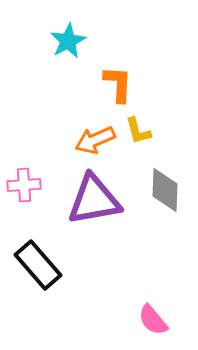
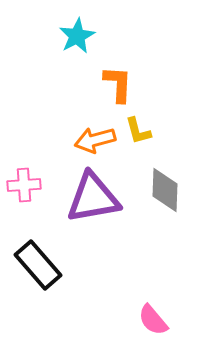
cyan star: moved 9 px right, 5 px up
orange arrow: rotated 9 degrees clockwise
purple triangle: moved 1 px left, 2 px up
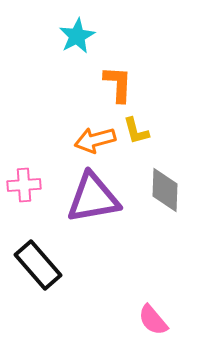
yellow L-shape: moved 2 px left
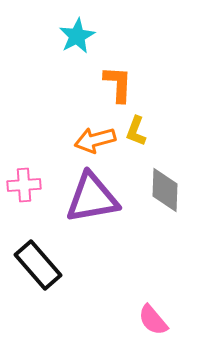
yellow L-shape: rotated 36 degrees clockwise
purple triangle: moved 1 px left
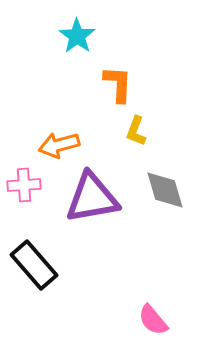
cyan star: rotated 9 degrees counterclockwise
orange arrow: moved 36 px left, 5 px down
gray diamond: rotated 18 degrees counterclockwise
black rectangle: moved 4 px left
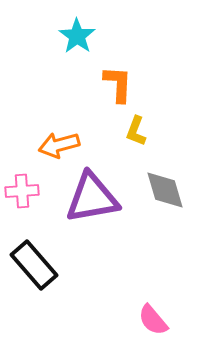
pink cross: moved 2 px left, 6 px down
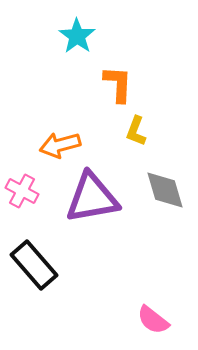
orange arrow: moved 1 px right
pink cross: rotated 32 degrees clockwise
pink semicircle: rotated 12 degrees counterclockwise
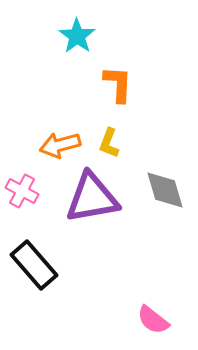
yellow L-shape: moved 27 px left, 12 px down
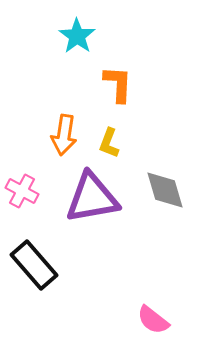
orange arrow: moved 4 px right, 10 px up; rotated 66 degrees counterclockwise
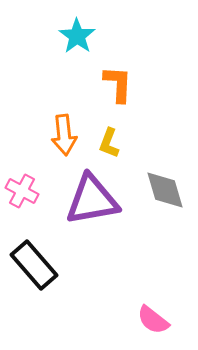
orange arrow: rotated 15 degrees counterclockwise
purple triangle: moved 2 px down
